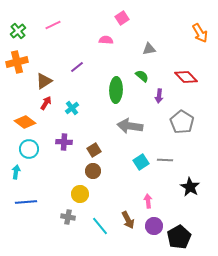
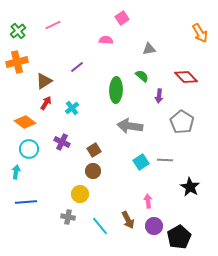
purple cross: moved 2 px left; rotated 21 degrees clockwise
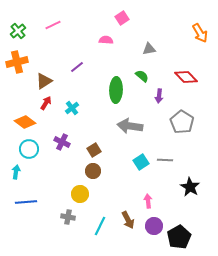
cyan line: rotated 66 degrees clockwise
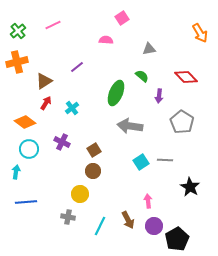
green ellipse: moved 3 px down; rotated 20 degrees clockwise
black pentagon: moved 2 px left, 2 px down
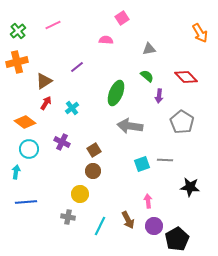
green semicircle: moved 5 px right
cyan square: moved 1 px right, 2 px down; rotated 14 degrees clockwise
black star: rotated 24 degrees counterclockwise
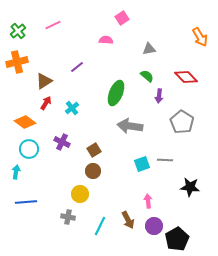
orange arrow: moved 4 px down
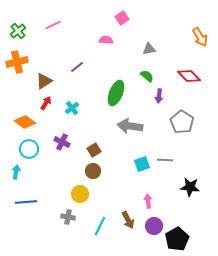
red diamond: moved 3 px right, 1 px up
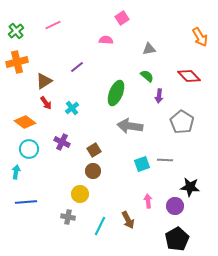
green cross: moved 2 px left
red arrow: rotated 112 degrees clockwise
purple circle: moved 21 px right, 20 px up
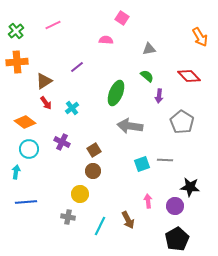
pink square: rotated 24 degrees counterclockwise
orange cross: rotated 10 degrees clockwise
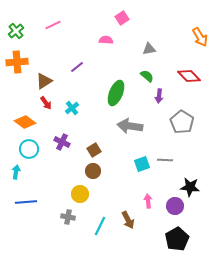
pink square: rotated 24 degrees clockwise
